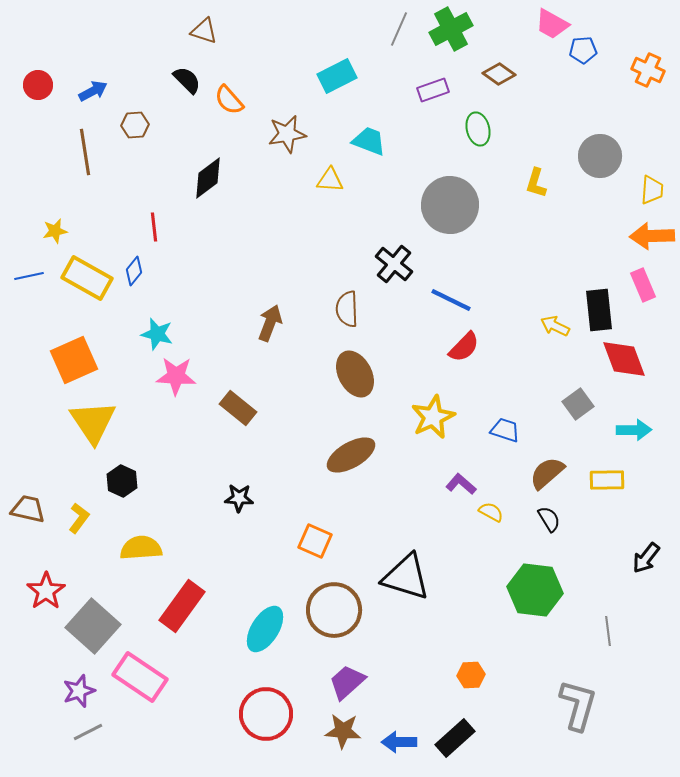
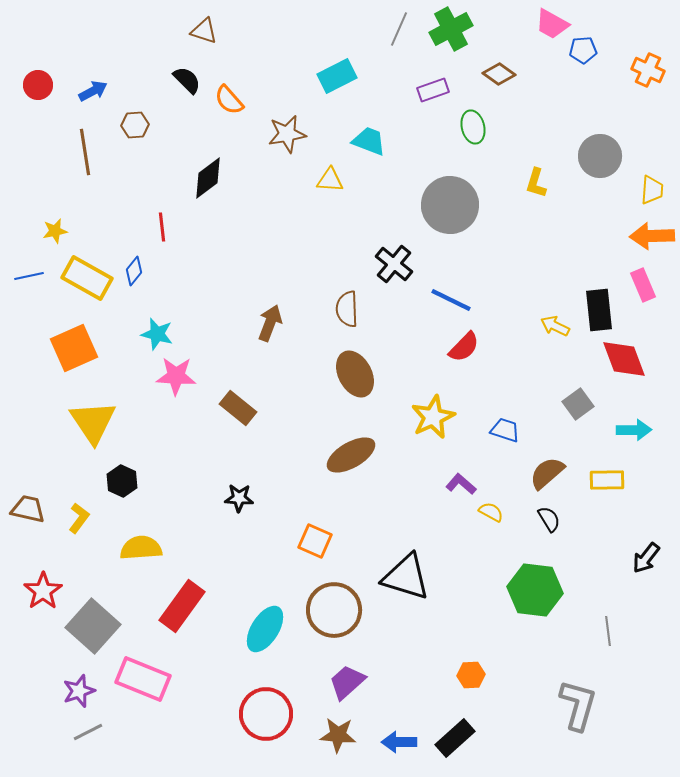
green ellipse at (478, 129): moved 5 px left, 2 px up
red line at (154, 227): moved 8 px right
orange square at (74, 360): moved 12 px up
red star at (46, 591): moved 3 px left
pink rectangle at (140, 677): moved 3 px right, 2 px down; rotated 12 degrees counterclockwise
brown star at (343, 731): moved 5 px left, 4 px down
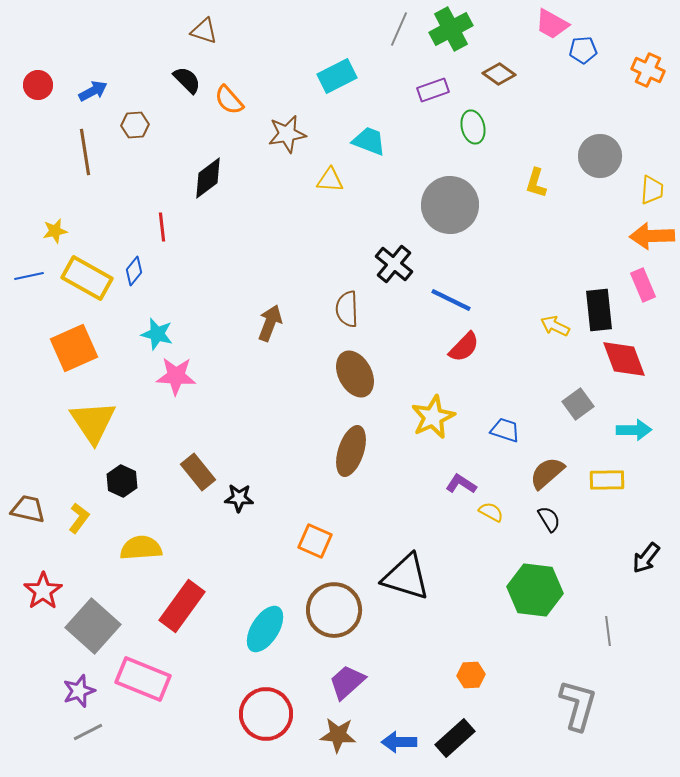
brown rectangle at (238, 408): moved 40 px left, 64 px down; rotated 12 degrees clockwise
brown ellipse at (351, 455): moved 4 px up; rotated 42 degrees counterclockwise
purple L-shape at (461, 484): rotated 8 degrees counterclockwise
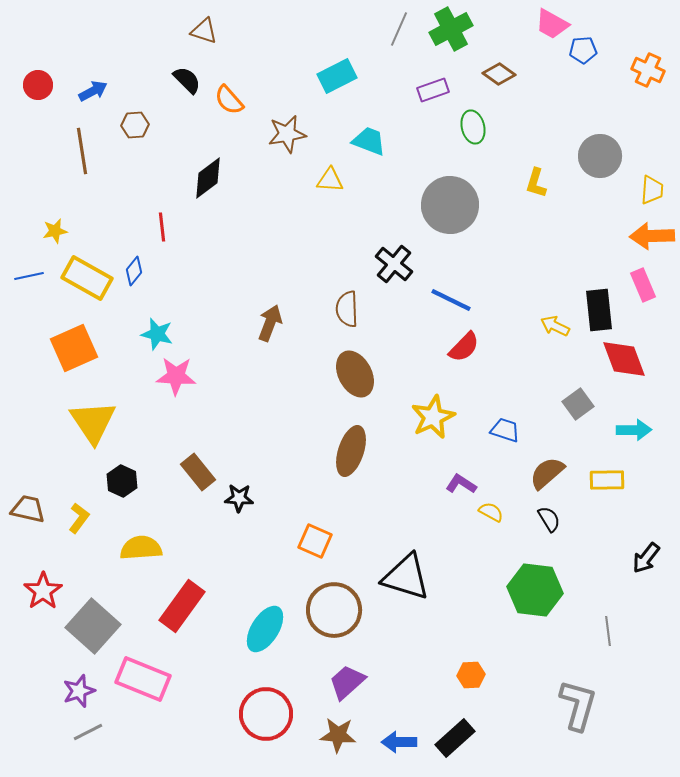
brown line at (85, 152): moved 3 px left, 1 px up
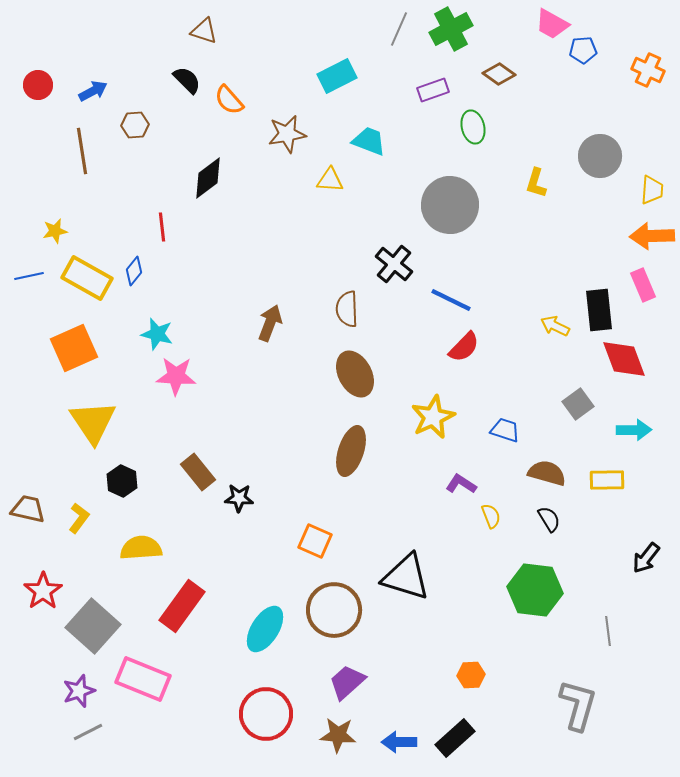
brown semicircle at (547, 473): rotated 57 degrees clockwise
yellow semicircle at (491, 512): moved 4 px down; rotated 40 degrees clockwise
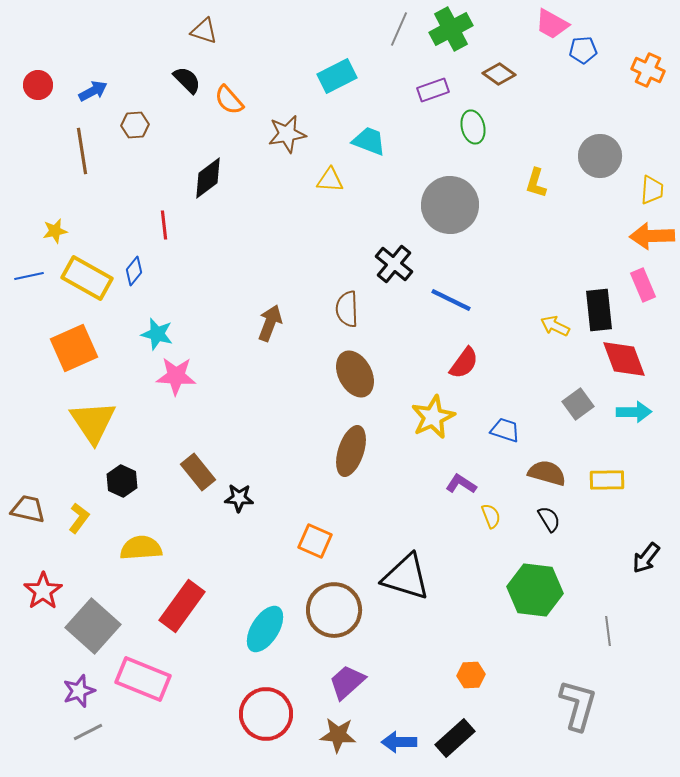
red line at (162, 227): moved 2 px right, 2 px up
red semicircle at (464, 347): moved 16 px down; rotated 8 degrees counterclockwise
cyan arrow at (634, 430): moved 18 px up
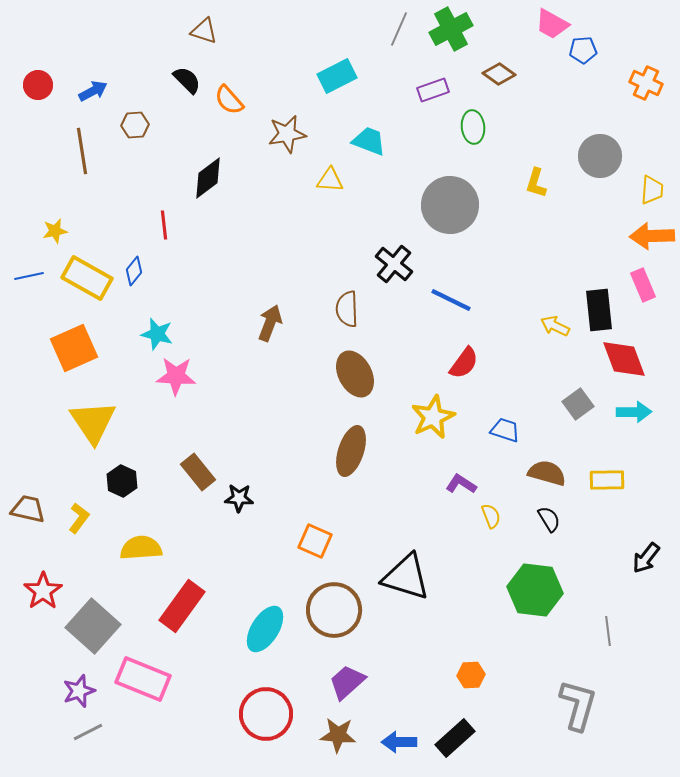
orange cross at (648, 70): moved 2 px left, 13 px down
green ellipse at (473, 127): rotated 8 degrees clockwise
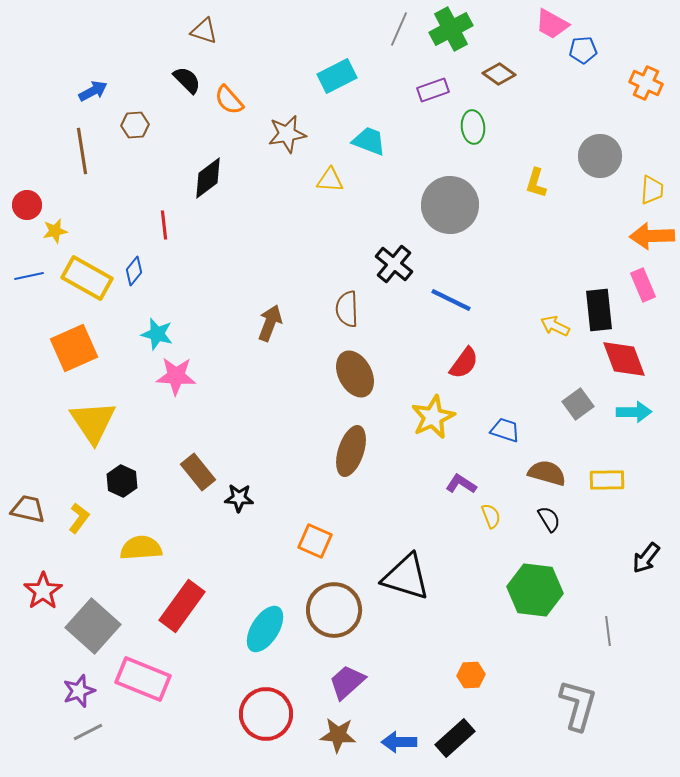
red circle at (38, 85): moved 11 px left, 120 px down
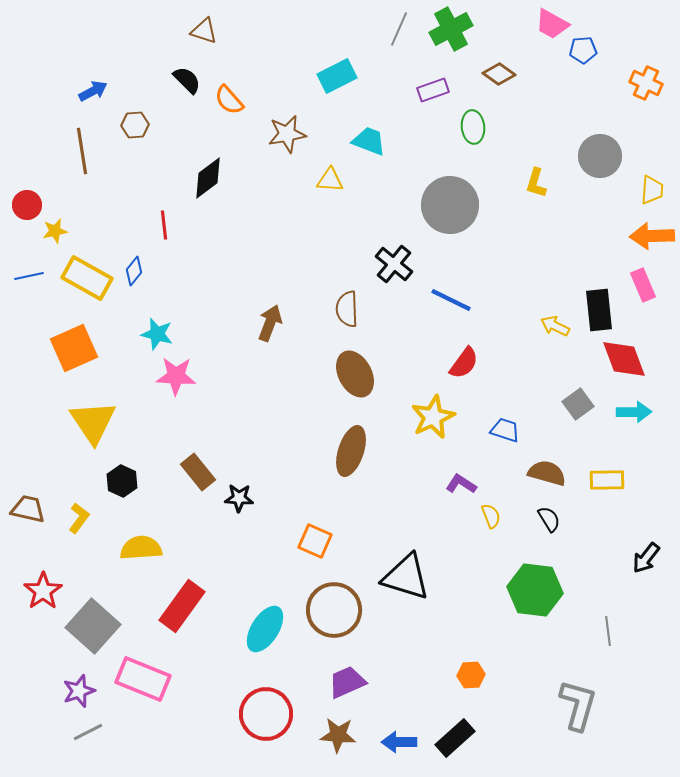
purple trapezoid at (347, 682): rotated 18 degrees clockwise
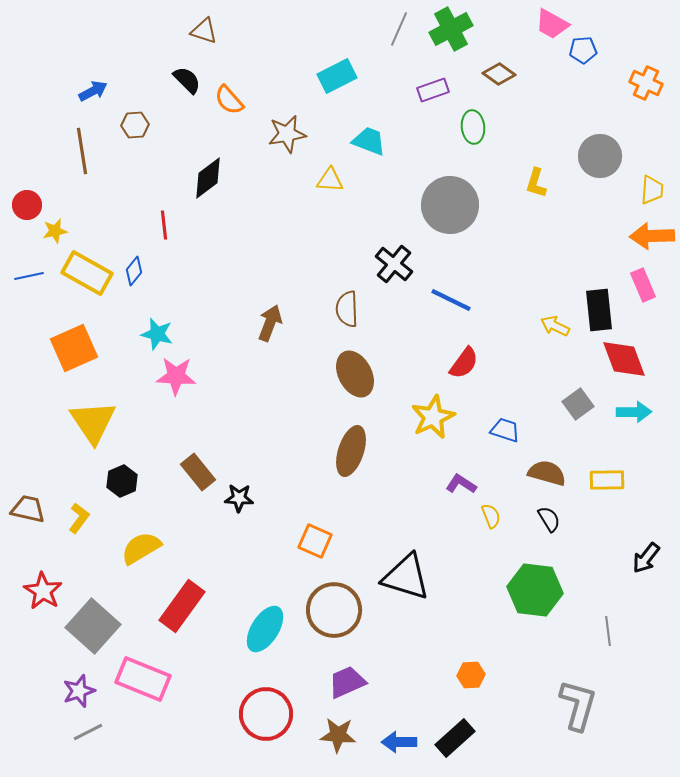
yellow rectangle at (87, 278): moved 5 px up
black hexagon at (122, 481): rotated 12 degrees clockwise
yellow semicircle at (141, 548): rotated 27 degrees counterclockwise
red star at (43, 591): rotated 6 degrees counterclockwise
